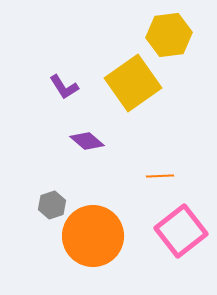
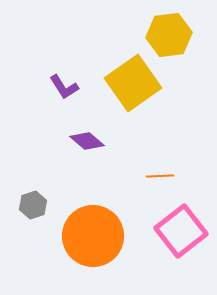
gray hexagon: moved 19 px left
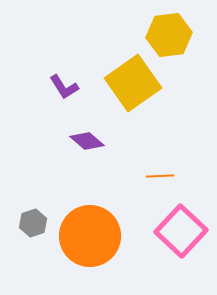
gray hexagon: moved 18 px down
pink square: rotated 9 degrees counterclockwise
orange circle: moved 3 px left
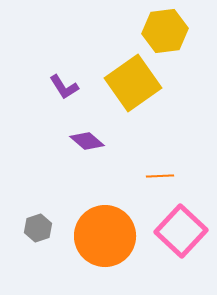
yellow hexagon: moved 4 px left, 4 px up
gray hexagon: moved 5 px right, 5 px down
orange circle: moved 15 px right
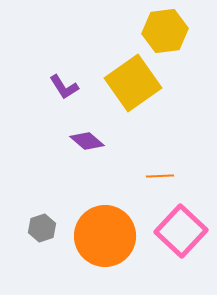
gray hexagon: moved 4 px right
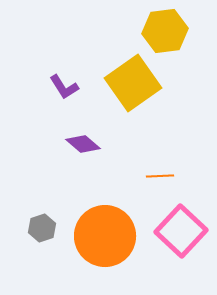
purple diamond: moved 4 px left, 3 px down
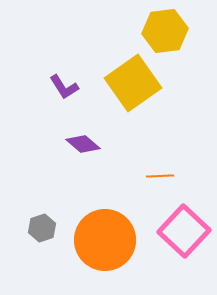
pink square: moved 3 px right
orange circle: moved 4 px down
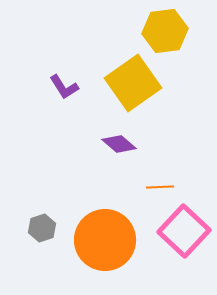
purple diamond: moved 36 px right
orange line: moved 11 px down
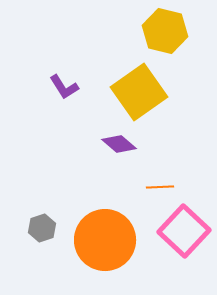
yellow hexagon: rotated 21 degrees clockwise
yellow square: moved 6 px right, 9 px down
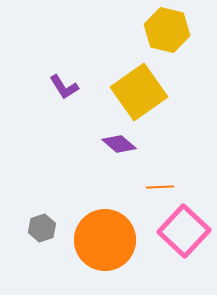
yellow hexagon: moved 2 px right, 1 px up
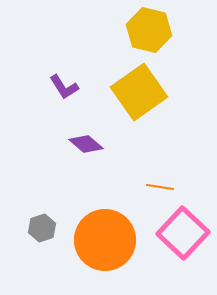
yellow hexagon: moved 18 px left
purple diamond: moved 33 px left
orange line: rotated 12 degrees clockwise
pink square: moved 1 px left, 2 px down
